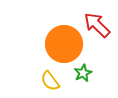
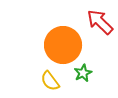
red arrow: moved 3 px right, 3 px up
orange circle: moved 1 px left, 1 px down
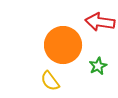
red arrow: rotated 36 degrees counterclockwise
green star: moved 15 px right, 7 px up
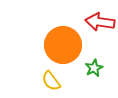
green star: moved 4 px left, 2 px down
yellow semicircle: moved 1 px right
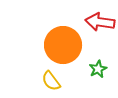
green star: moved 4 px right, 1 px down
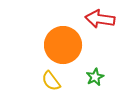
red arrow: moved 3 px up
green star: moved 3 px left, 8 px down
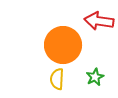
red arrow: moved 1 px left, 2 px down
yellow semicircle: moved 6 px right, 2 px up; rotated 40 degrees clockwise
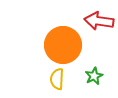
green star: moved 1 px left, 1 px up
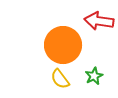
yellow semicircle: moved 3 px right; rotated 40 degrees counterclockwise
